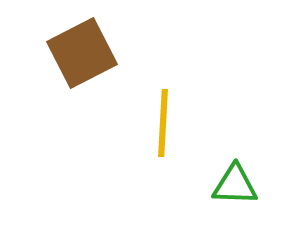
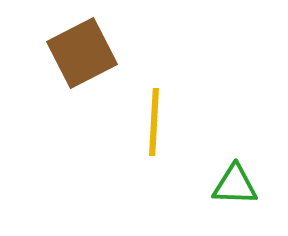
yellow line: moved 9 px left, 1 px up
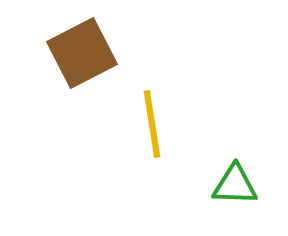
yellow line: moved 2 px left, 2 px down; rotated 12 degrees counterclockwise
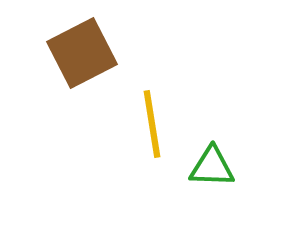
green triangle: moved 23 px left, 18 px up
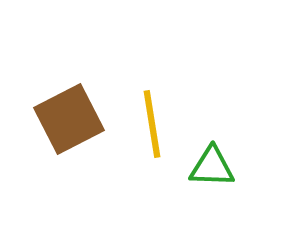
brown square: moved 13 px left, 66 px down
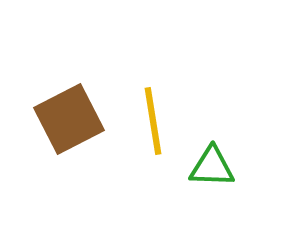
yellow line: moved 1 px right, 3 px up
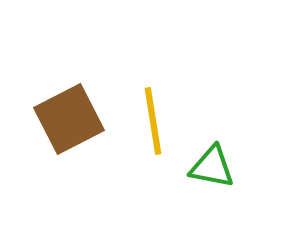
green triangle: rotated 9 degrees clockwise
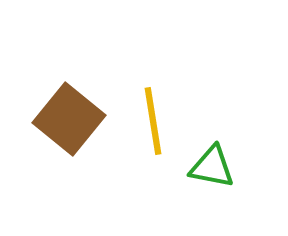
brown square: rotated 24 degrees counterclockwise
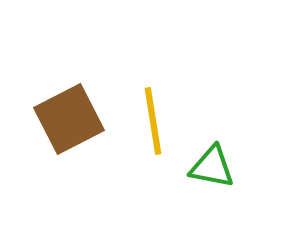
brown square: rotated 24 degrees clockwise
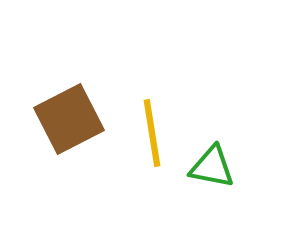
yellow line: moved 1 px left, 12 px down
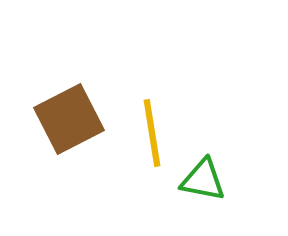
green triangle: moved 9 px left, 13 px down
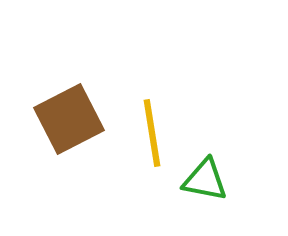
green triangle: moved 2 px right
